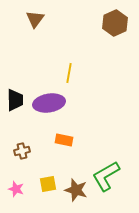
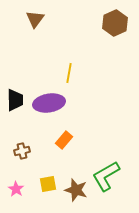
orange rectangle: rotated 60 degrees counterclockwise
pink star: rotated 14 degrees clockwise
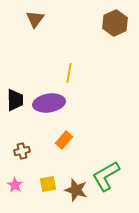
pink star: moved 1 px left, 4 px up
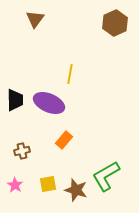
yellow line: moved 1 px right, 1 px down
purple ellipse: rotated 32 degrees clockwise
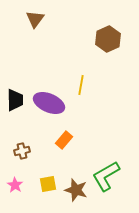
brown hexagon: moved 7 px left, 16 px down
yellow line: moved 11 px right, 11 px down
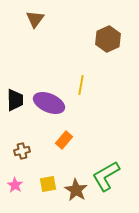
brown star: rotated 15 degrees clockwise
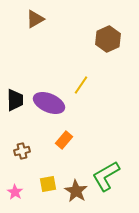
brown triangle: rotated 24 degrees clockwise
yellow line: rotated 24 degrees clockwise
pink star: moved 7 px down
brown star: moved 1 px down
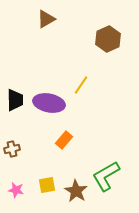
brown triangle: moved 11 px right
purple ellipse: rotated 12 degrees counterclockwise
brown cross: moved 10 px left, 2 px up
yellow square: moved 1 px left, 1 px down
pink star: moved 1 px right, 2 px up; rotated 21 degrees counterclockwise
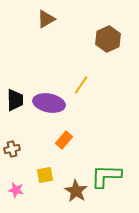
green L-shape: rotated 32 degrees clockwise
yellow square: moved 2 px left, 10 px up
